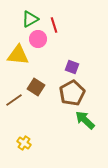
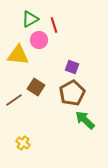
pink circle: moved 1 px right, 1 px down
yellow cross: moved 1 px left
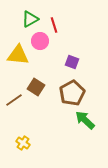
pink circle: moved 1 px right, 1 px down
purple square: moved 5 px up
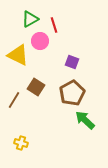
yellow triangle: rotated 20 degrees clockwise
brown line: rotated 24 degrees counterclockwise
yellow cross: moved 2 px left; rotated 16 degrees counterclockwise
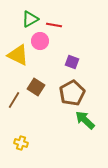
red line: rotated 63 degrees counterclockwise
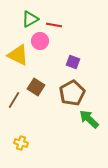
purple square: moved 1 px right
green arrow: moved 4 px right, 1 px up
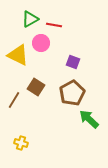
pink circle: moved 1 px right, 2 px down
